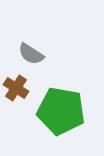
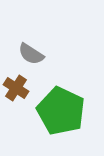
green pentagon: rotated 15 degrees clockwise
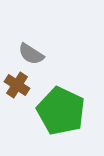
brown cross: moved 1 px right, 3 px up
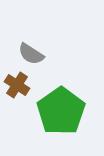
green pentagon: rotated 12 degrees clockwise
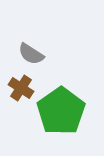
brown cross: moved 4 px right, 3 px down
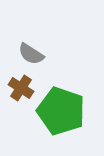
green pentagon: rotated 18 degrees counterclockwise
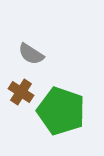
brown cross: moved 4 px down
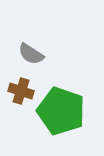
brown cross: moved 1 px up; rotated 15 degrees counterclockwise
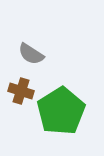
green pentagon: rotated 21 degrees clockwise
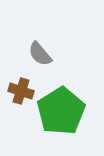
gray semicircle: moved 9 px right; rotated 16 degrees clockwise
